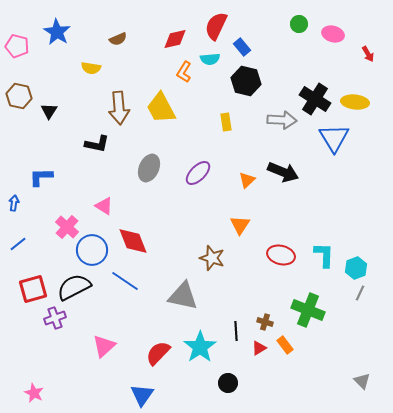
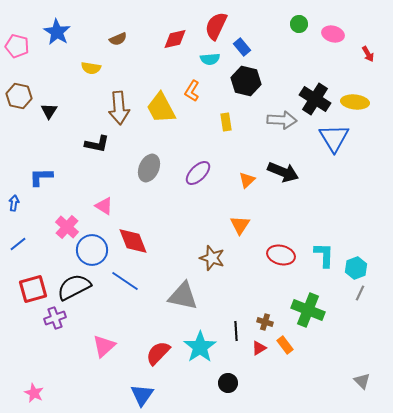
orange L-shape at (184, 72): moved 8 px right, 19 px down
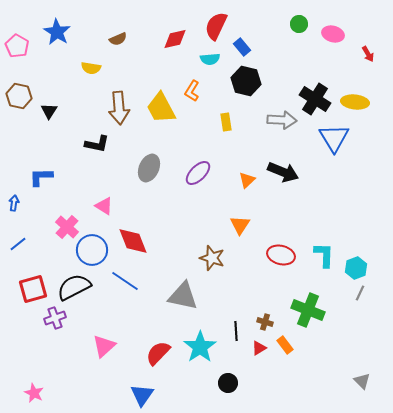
pink pentagon at (17, 46): rotated 15 degrees clockwise
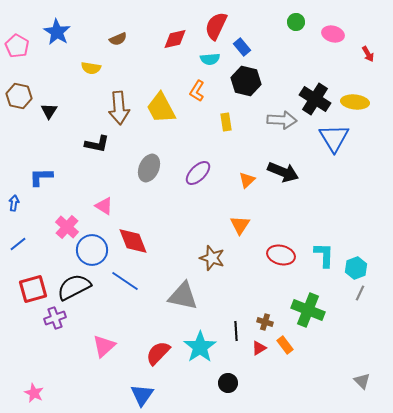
green circle at (299, 24): moved 3 px left, 2 px up
orange L-shape at (192, 91): moved 5 px right
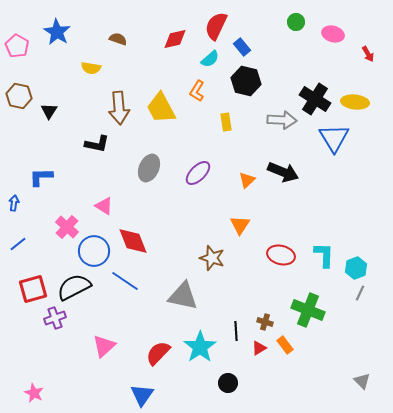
brown semicircle at (118, 39): rotated 138 degrees counterclockwise
cyan semicircle at (210, 59): rotated 36 degrees counterclockwise
blue circle at (92, 250): moved 2 px right, 1 px down
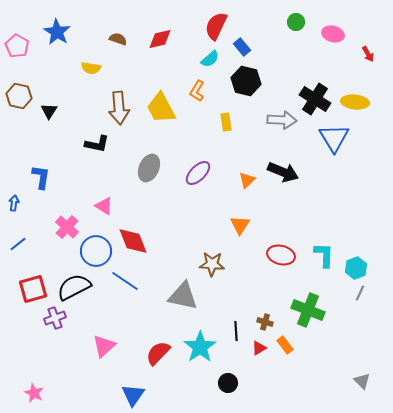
red diamond at (175, 39): moved 15 px left
blue L-shape at (41, 177): rotated 100 degrees clockwise
blue circle at (94, 251): moved 2 px right
brown star at (212, 258): moved 6 px down; rotated 15 degrees counterclockwise
blue triangle at (142, 395): moved 9 px left
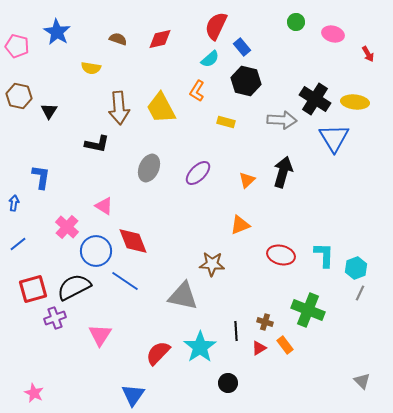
pink pentagon at (17, 46): rotated 15 degrees counterclockwise
yellow rectangle at (226, 122): rotated 66 degrees counterclockwise
black arrow at (283, 172): rotated 96 degrees counterclockwise
orange triangle at (240, 225): rotated 35 degrees clockwise
pink triangle at (104, 346): moved 4 px left, 11 px up; rotated 15 degrees counterclockwise
